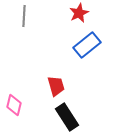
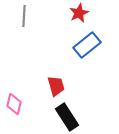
pink diamond: moved 1 px up
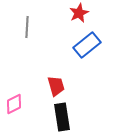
gray line: moved 3 px right, 11 px down
pink diamond: rotated 50 degrees clockwise
black rectangle: moved 5 px left; rotated 24 degrees clockwise
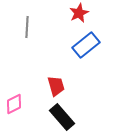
blue rectangle: moved 1 px left
black rectangle: rotated 32 degrees counterclockwise
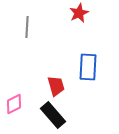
blue rectangle: moved 2 px right, 22 px down; rotated 48 degrees counterclockwise
black rectangle: moved 9 px left, 2 px up
